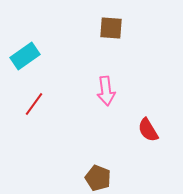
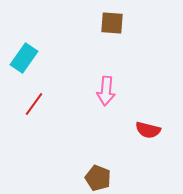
brown square: moved 1 px right, 5 px up
cyan rectangle: moved 1 px left, 2 px down; rotated 20 degrees counterclockwise
pink arrow: rotated 12 degrees clockwise
red semicircle: rotated 45 degrees counterclockwise
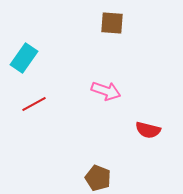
pink arrow: rotated 76 degrees counterclockwise
red line: rotated 25 degrees clockwise
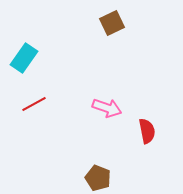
brown square: rotated 30 degrees counterclockwise
pink arrow: moved 1 px right, 17 px down
red semicircle: moved 1 px left, 1 px down; rotated 115 degrees counterclockwise
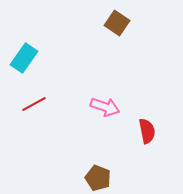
brown square: moved 5 px right; rotated 30 degrees counterclockwise
pink arrow: moved 2 px left, 1 px up
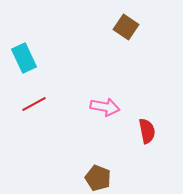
brown square: moved 9 px right, 4 px down
cyan rectangle: rotated 60 degrees counterclockwise
pink arrow: rotated 8 degrees counterclockwise
